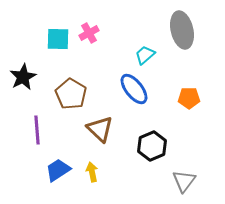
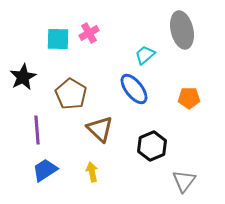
blue trapezoid: moved 13 px left
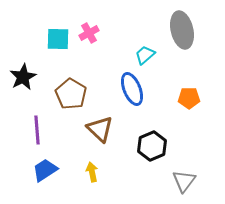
blue ellipse: moved 2 px left; rotated 16 degrees clockwise
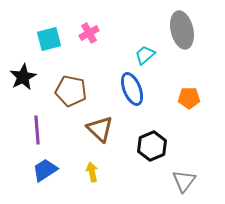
cyan square: moved 9 px left; rotated 15 degrees counterclockwise
brown pentagon: moved 3 px up; rotated 20 degrees counterclockwise
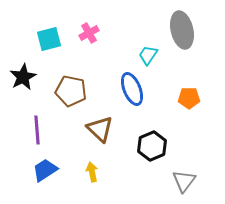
cyan trapezoid: moved 3 px right; rotated 15 degrees counterclockwise
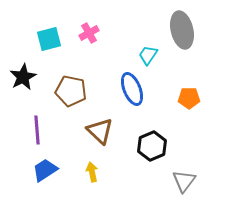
brown triangle: moved 2 px down
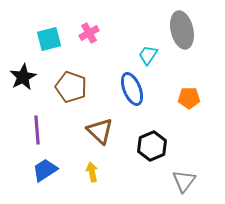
brown pentagon: moved 4 px up; rotated 8 degrees clockwise
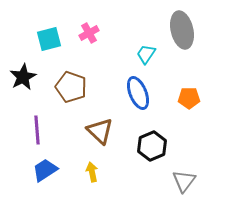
cyan trapezoid: moved 2 px left, 1 px up
blue ellipse: moved 6 px right, 4 px down
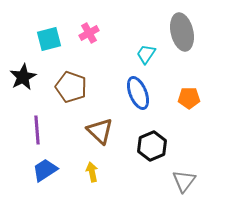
gray ellipse: moved 2 px down
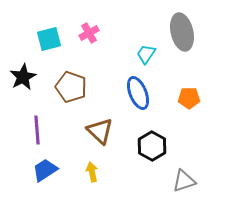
black hexagon: rotated 8 degrees counterclockwise
gray triangle: rotated 35 degrees clockwise
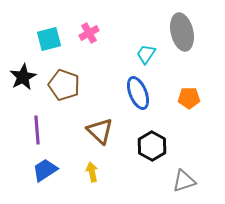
brown pentagon: moved 7 px left, 2 px up
